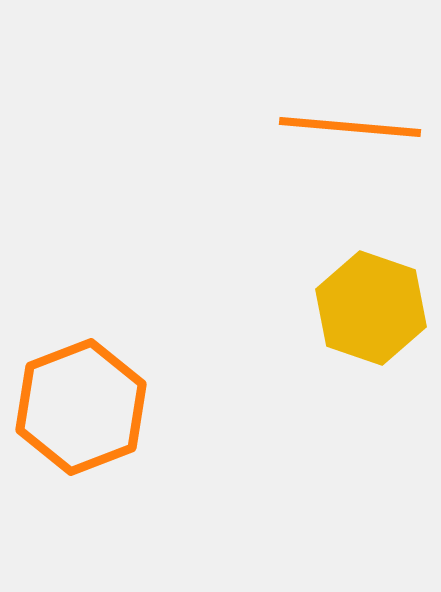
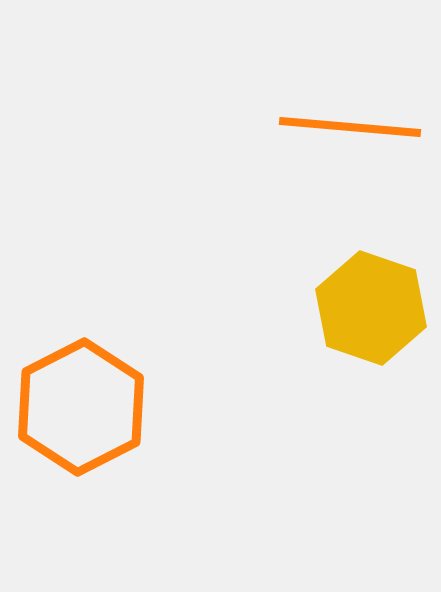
orange hexagon: rotated 6 degrees counterclockwise
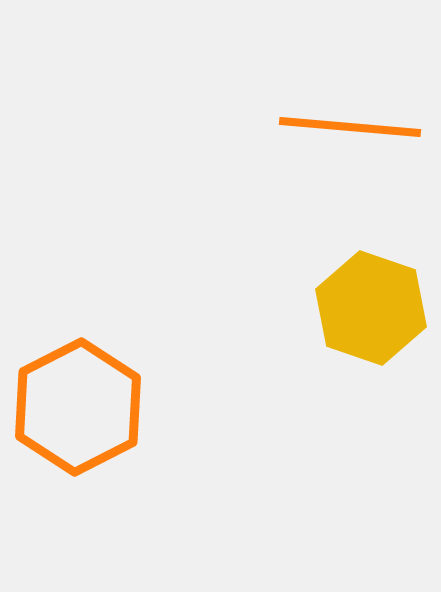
orange hexagon: moved 3 px left
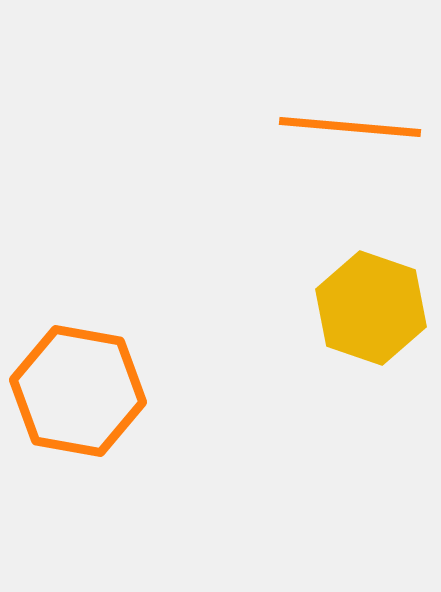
orange hexagon: moved 16 px up; rotated 23 degrees counterclockwise
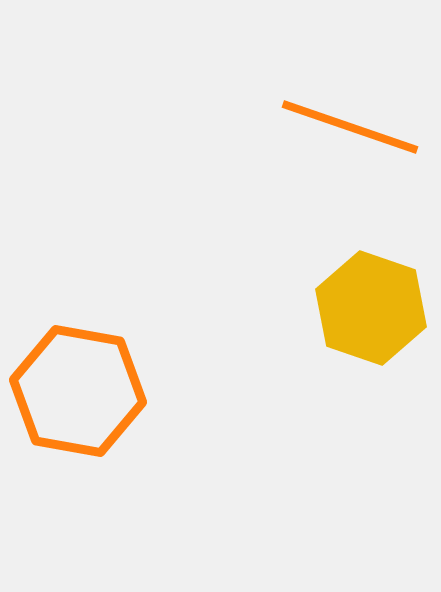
orange line: rotated 14 degrees clockwise
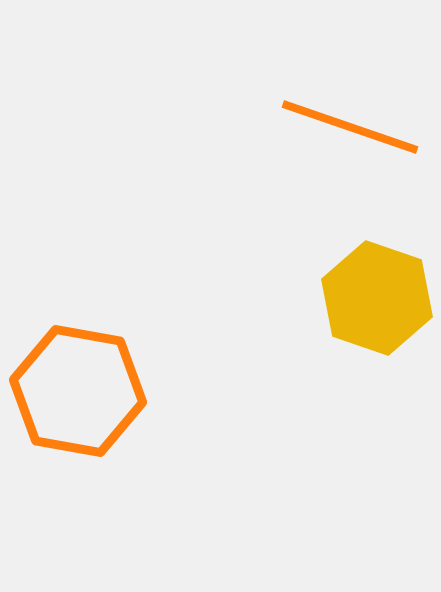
yellow hexagon: moved 6 px right, 10 px up
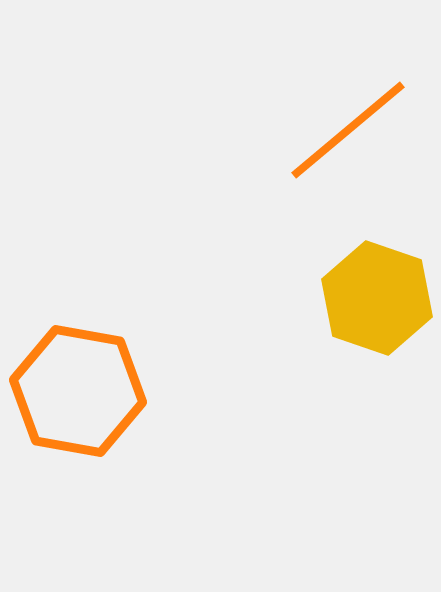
orange line: moved 2 px left, 3 px down; rotated 59 degrees counterclockwise
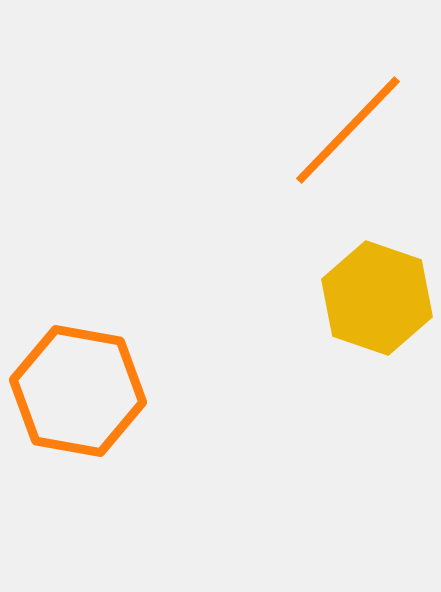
orange line: rotated 6 degrees counterclockwise
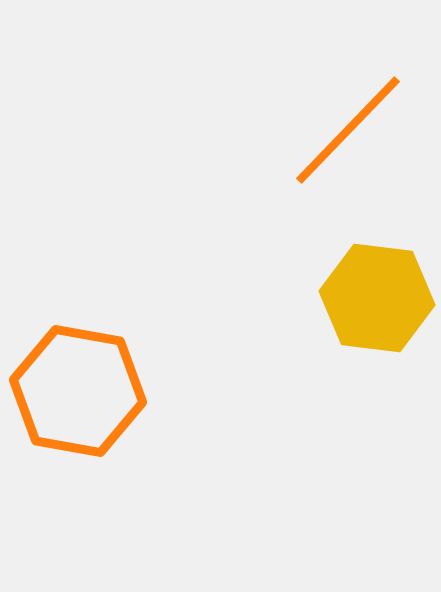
yellow hexagon: rotated 12 degrees counterclockwise
